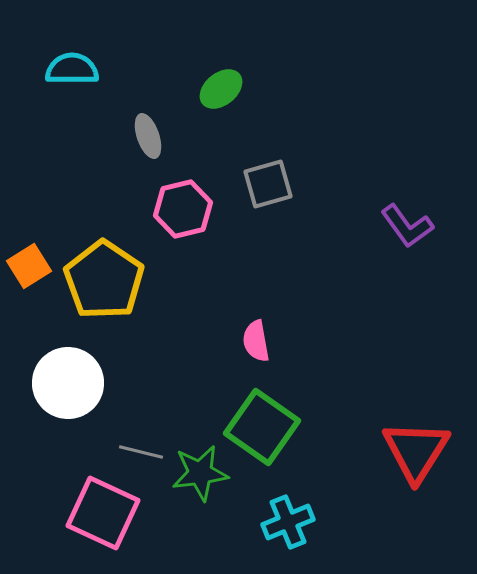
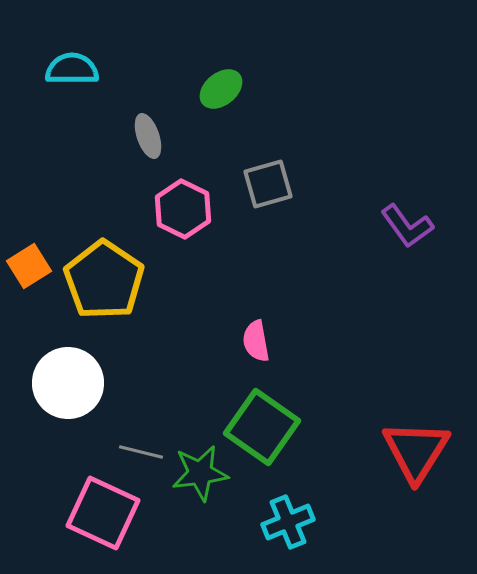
pink hexagon: rotated 20 degrees counterclockwise
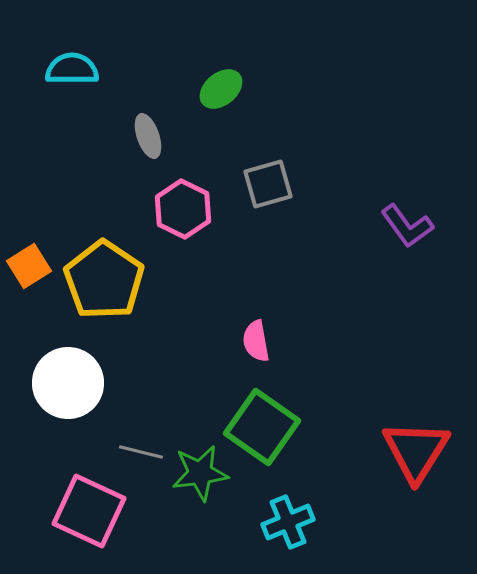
pink square: moved 14 px left, 2 px up
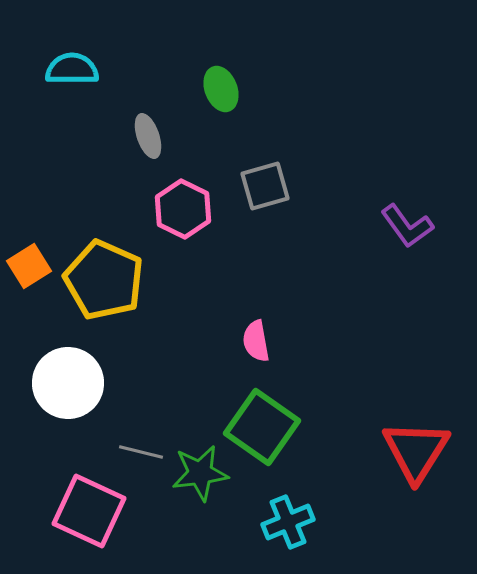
green ellipse: rotated 72 degrees counterclockwise
gray square: moved 3 px left, 2 px down
yellow pentagon: rotated 10 degrees counterclockwise
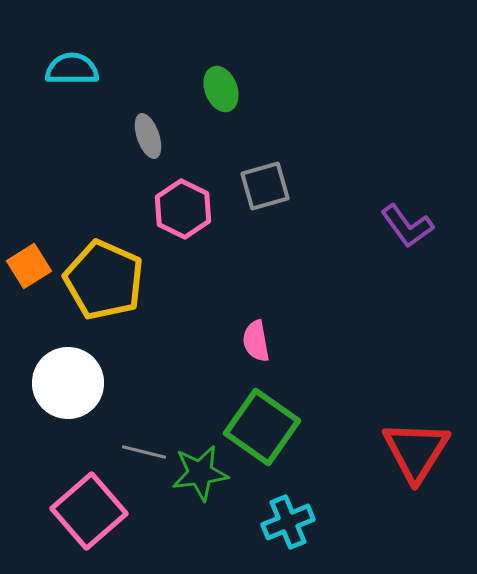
gray line: moved 3 px right
pink square: rotated 24 degrees clockwise
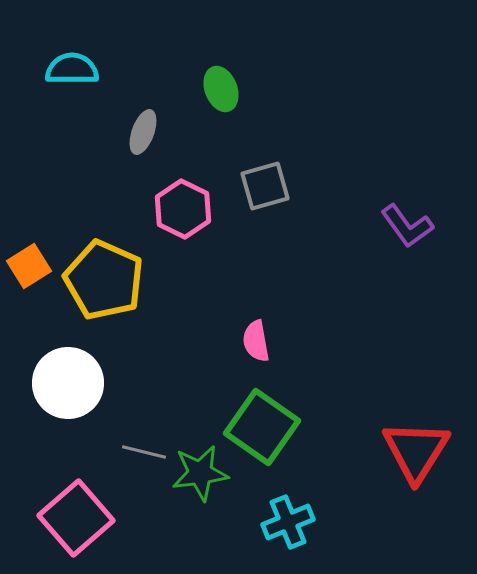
gray ellipse: moved 5 px left, 4 px up; rotated 39 degrees clockwise
pink square: moved 13 px left, 7 px down
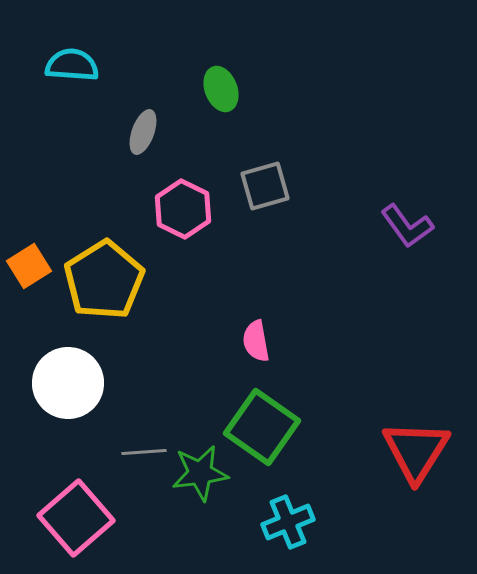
cyan semicircle: moved 4 px up; rotated 4 degrees clockwise
yellow pentagon: rotated 16 degrees clockwise
gray line: rotated 18 degrees counterclockwise
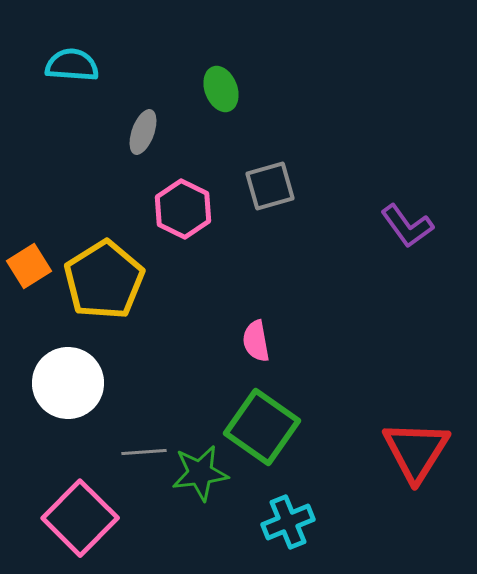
gray square: moved 5 px right
pink square: moved 4 px right; rotated 4 degrees counterclockwise
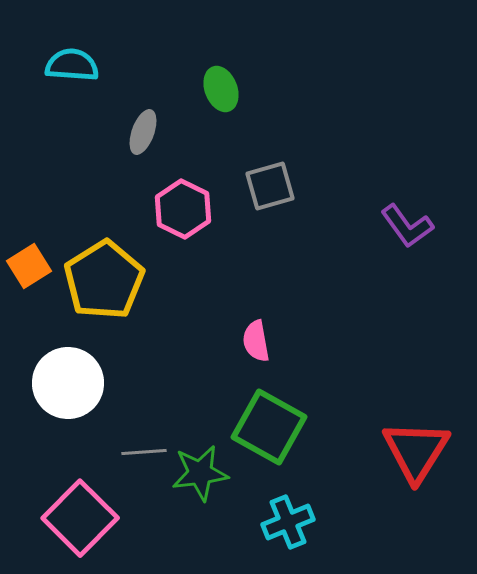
green square: moved 7 px right; rotated 6 degrees counterclockwise
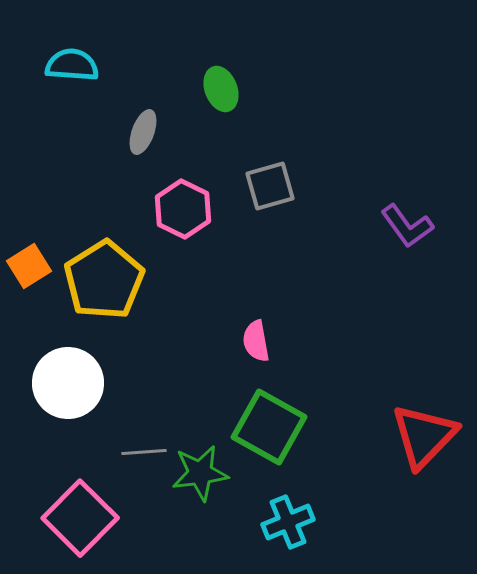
red triangle: moved 8 px right, 15 px up; rotated 12 degrees clockwise
